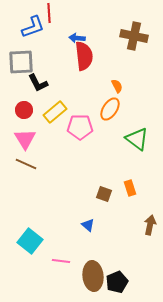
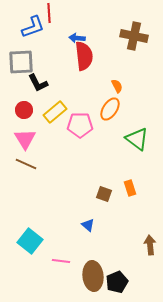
pink pentagon: moved 2 px up
brown arrow: moved 20 px down; rotated 18 degrees counterclockwise
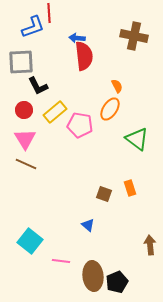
black L-shape: moved 3 px down
pink pentagon: rotated 10 degrees clockwise
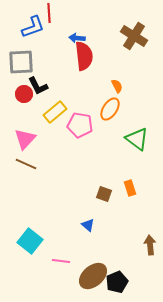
brown cross: rotated 20 degrees clockwise
red circle: moved 16 px up
pink triangle: rotated 15 degrees clockwise
brown ellipse: rotated 56 degrees clockwise
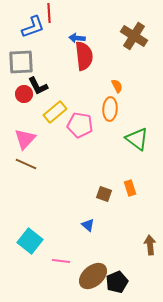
orange ellipse: rotated 30 degrees counterclockwise
